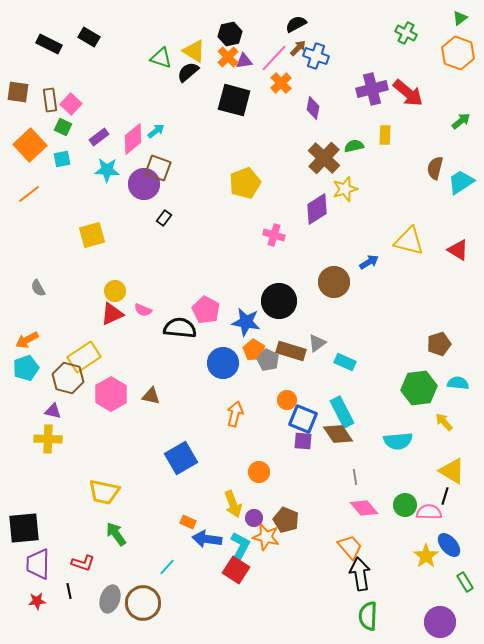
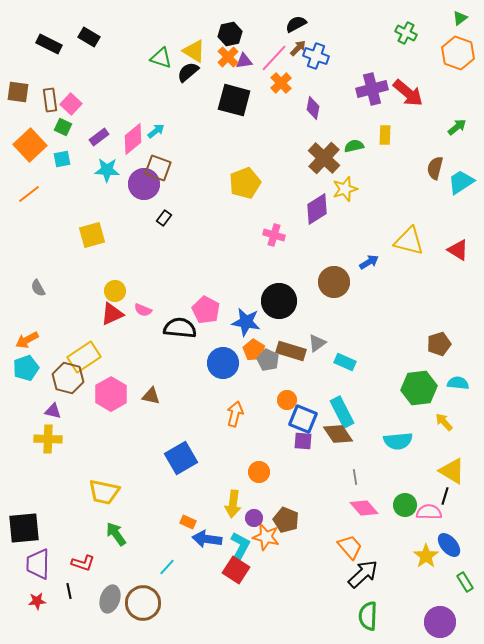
green arrow at (461, 121): moved 4 px left, 6 px down
yellow arrow at (233, 504): rotated 28 degrees clockwise
black arrow at (360, 574): moved 3 px right; rotated 56 degrees clockwise
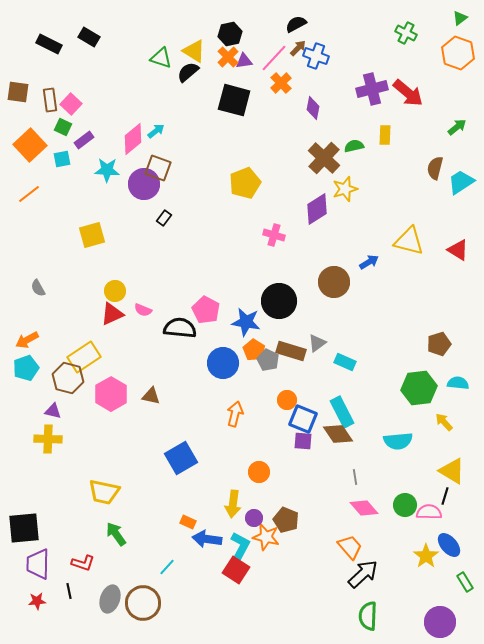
purple rectangle at (99, 137): moved 15 px left, 3 px down
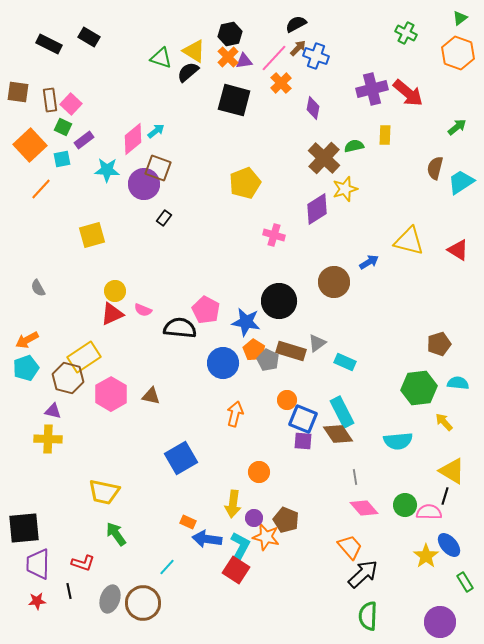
orange line at (29, 194): moved 12 px right, 5 px up; rotated 10 degrees counterclockwise
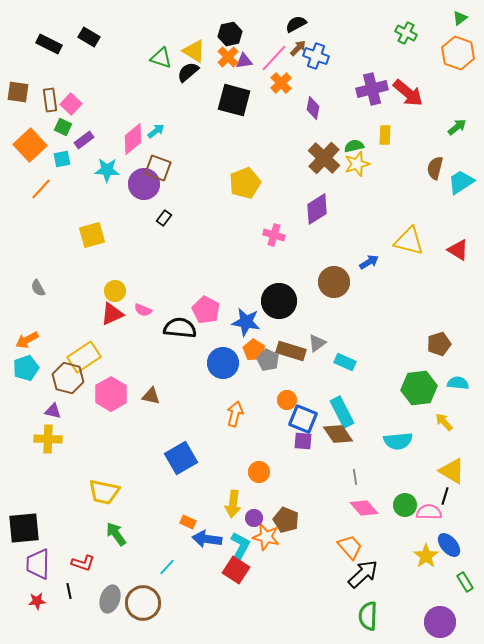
yellow star at (345, 189): moved 12 px right, 25 px up
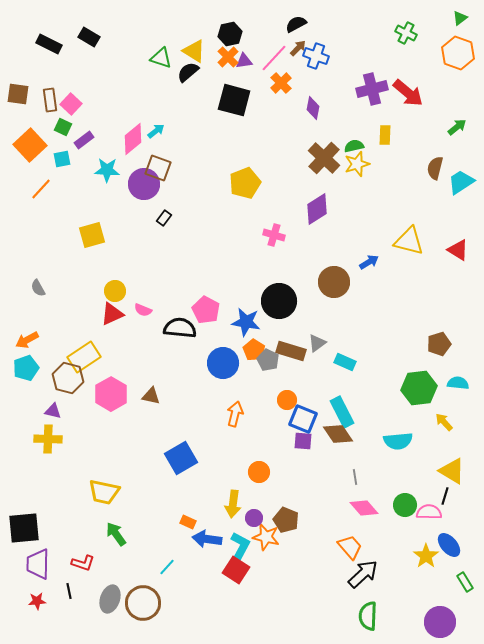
brown square at (18, 92): moved 2 px down
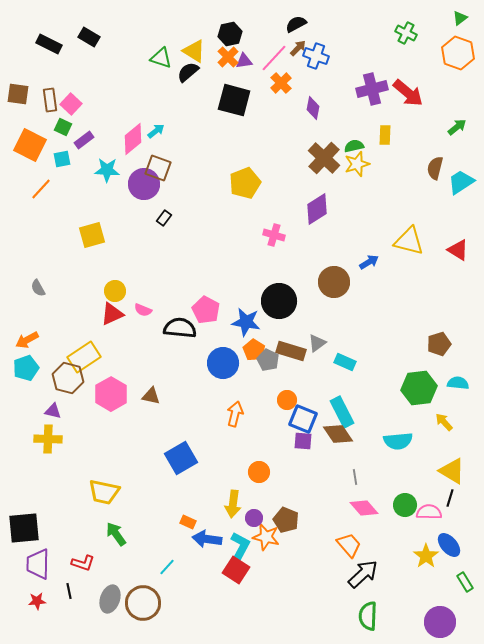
orange square at (30, 145): rotated 20 degrees counterclockwise
black line at (445, 496): moved 5 px right, 2 px down
orange trapezoid at (350, 547): moved 1 px left, 2 px up
